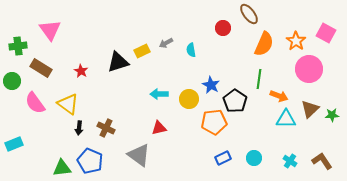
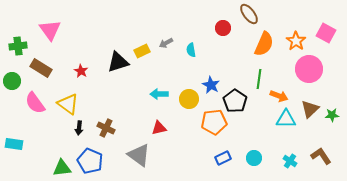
cyan rectangle: rotated 30 degrees clockwise
brown L-shape: moved 1 px left, 5 px up
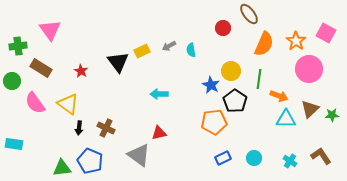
gray arrow: moved 3 px right, 3 px down
black triangle: rotated 50 degrees counterclockwise
yellow circle: moved 42 px right, 28 px up
red triangle: moved 5 px down
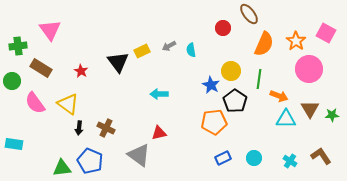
brown triangle: rotated 18 degrees counterclockwise
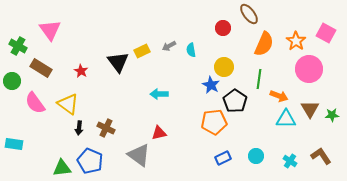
green cross: rotated 36 degrees clockwise
yellow circle: moved 7 px left, 4 px up
cyan circle: moved 2 px right, 2 px up
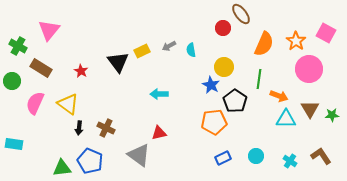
brown ellipse: moved 8 px left
pink triangle: moved 1 px left; rotated 15 degrees clockwise
pink semicircle: rotated 60 degrees clockwise
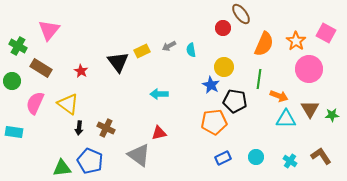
black pentagon: rotated 25 degrees counterclockwise
cyan rectangle: moved 12 px up
cyan circle: moved 1 px down
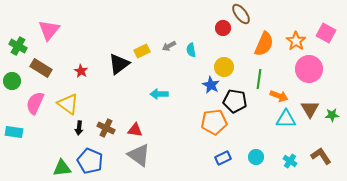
black triangle: moved 1 px right, 2 px down; rotated 30 degrees clockwise
red triangle: moved 24 px left, 3 px up; rotated 21 degrees clockwise
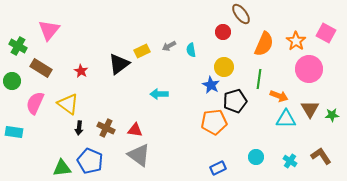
red circle: moved 4 px down
black pentagon: rotated 25 degrees counterclockwise
blue rectangle: moved 5 px left, 10 px down
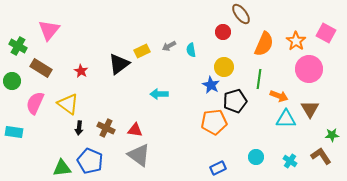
green star: moved 20 px down
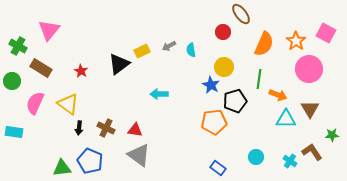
orange arrow: moved 1 px left, 1 px up
brown L-shape: moved 9 px left, 4 px up
blue rectangle: rotated 63 degrees clockwise
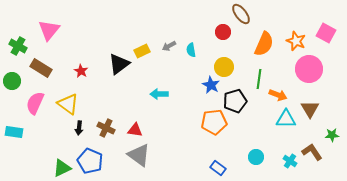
orange star: rotated 12 degrees counterclockwise
green triangle: rotated 18 degrees counterclockwise
